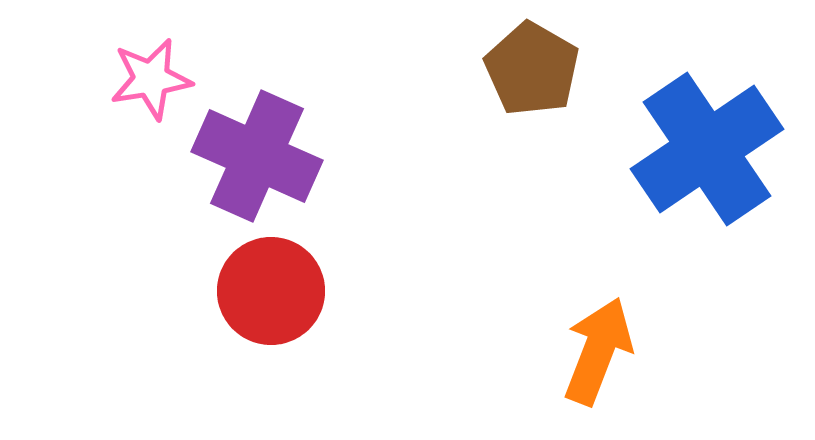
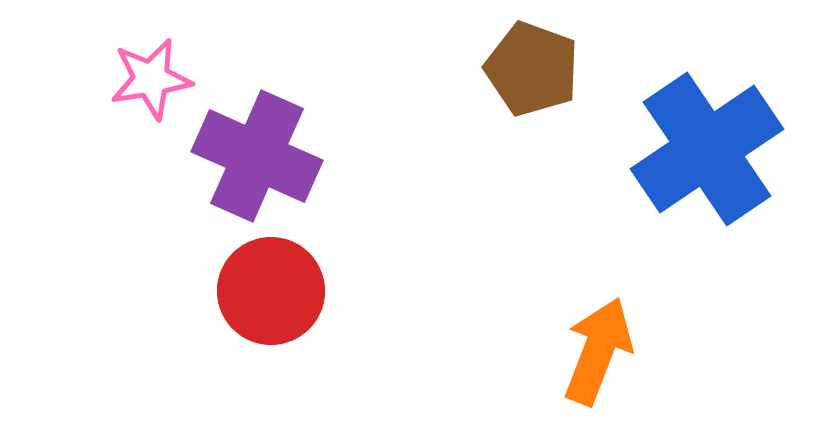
brown pentagon: rotated 10 degrees counterclockwise
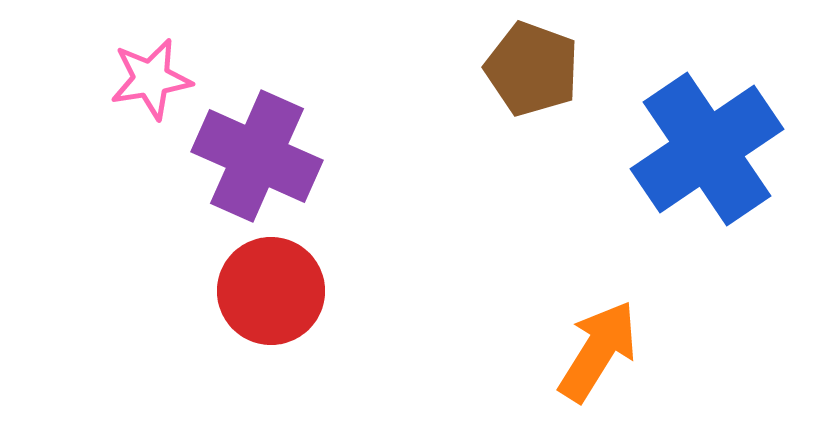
orange arrow: rotated 11 degrees clockwise
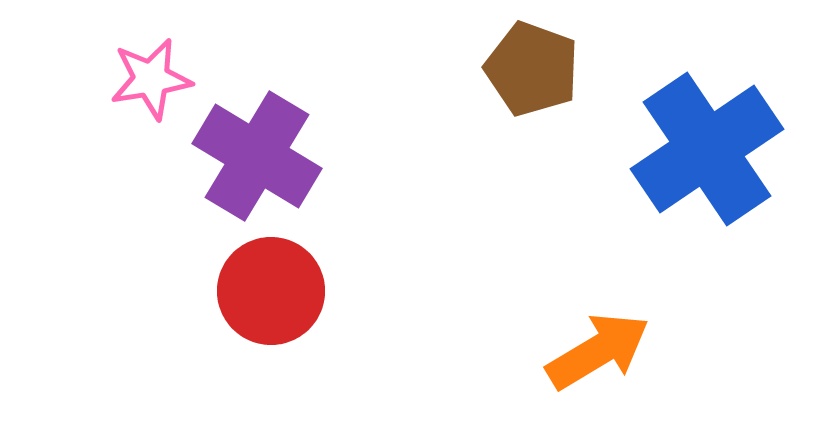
purple cross: rotated 7 degrees clockwise
orange arrow: rotated 27 degrees clockwise
